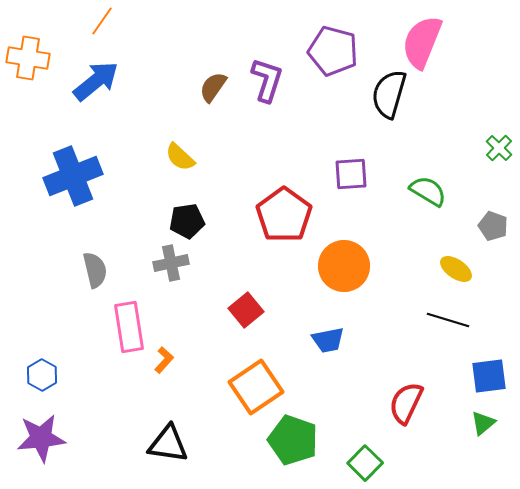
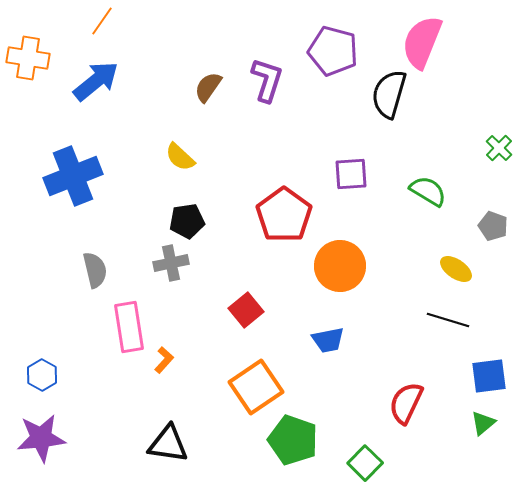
brown semicircle: moved 5 px left
orange circle: moved 4 px left
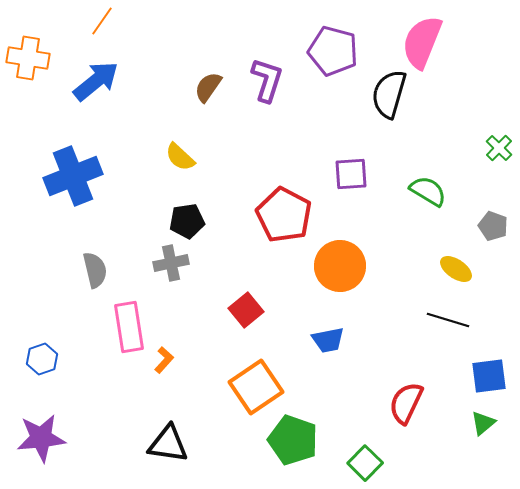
red pentagon: rotated 8 degrees counterclockwise
blue hexagon: moved 16 px up; rotated 12 degrees clockwise
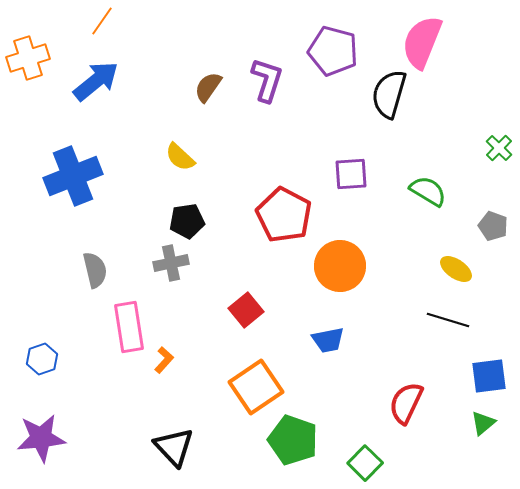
orange cross: rotated 27 degrees counterclockwise
black triangle: moved 6 px right, 3 px down; rotated 39 degrees clockwise
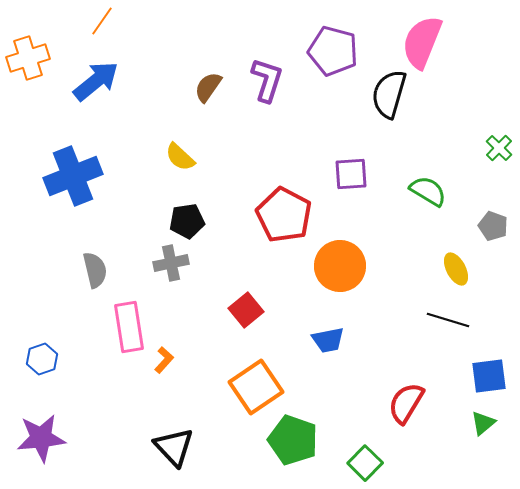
yellow ellipse: rotated 28 degrees clockwise
red semicircle: rotated 6 degrees clockwise
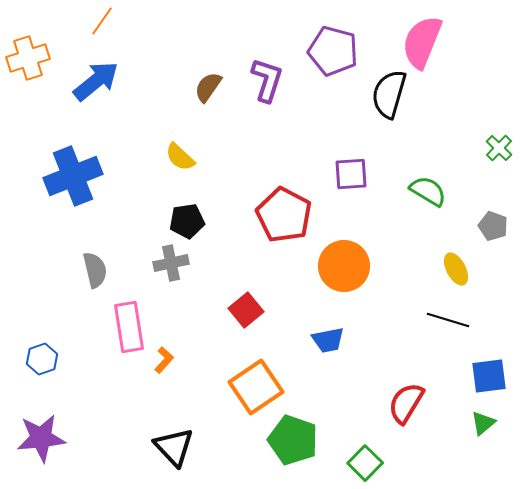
orange circle: moved 4 px right
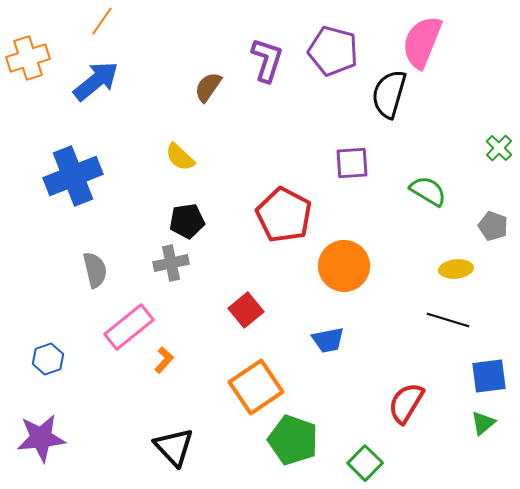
purple L-shape: moved 20 px up
purple square: moved 1 px right, 11 px up
yellow ellipse: rotated 68 degrees counterclockwise
pink rectangle: rotated 60 degrees clockwise
blue hexagon: moved 6 px right
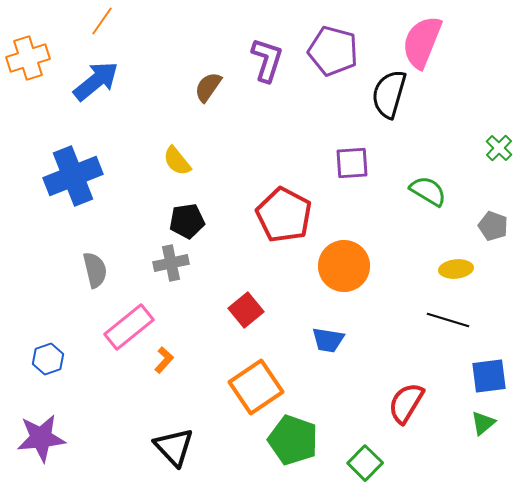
yellow semicircle: moved 3 px left, 4 px down; rotated 8 degrees clockwise
blue trapezoid: rotated 20 degrees clockwise
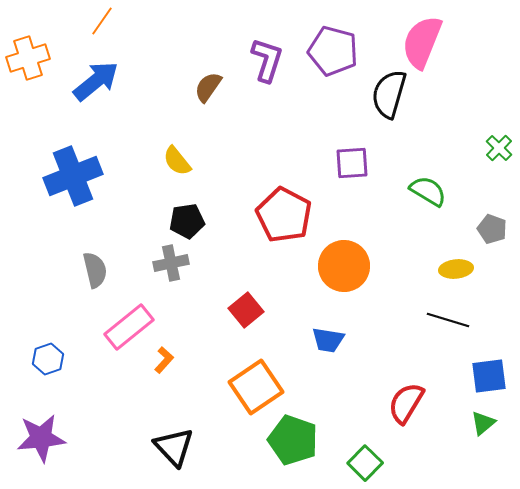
gray pentagon: moved 1 px left, 3 px down
